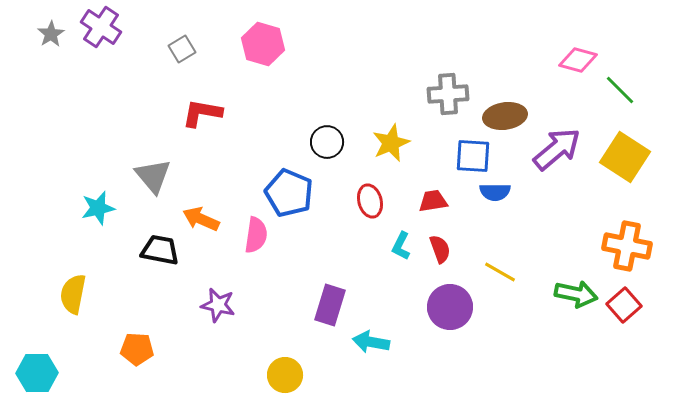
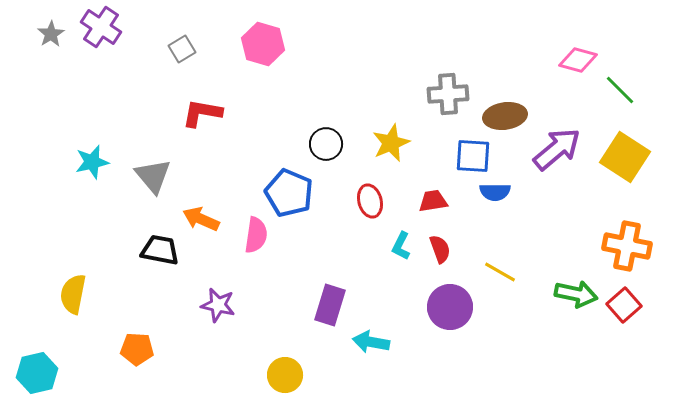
black circle: moved 1 px left, 2 px down
cyan star: moved 6 px left, 46 px up
cyan hexagon: rotated 12 degrees counterclockwise
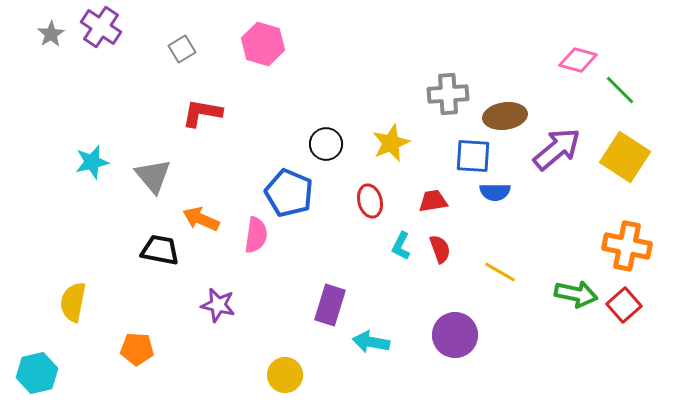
yellow semicircle: moved 8 px down
purple circle: moved 5 px right, 28 px down
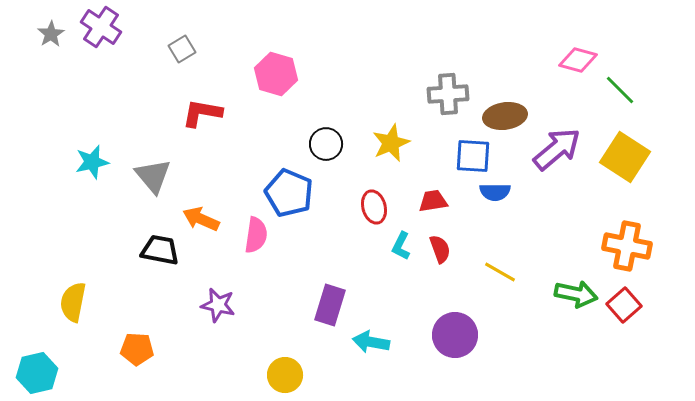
pink hexagon: moved 13 px right, 30 px down
red ellipse: moved 4 px right, 6 px down
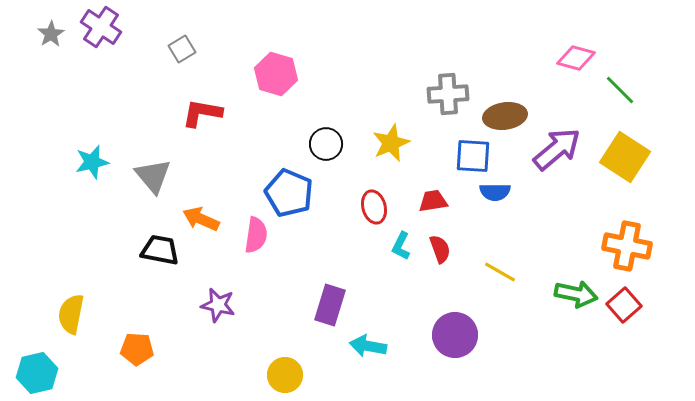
pink diamond: moved 2 px left, 2 px up
yellow semicircle: moved 2 px left, 12 px down
cyan arrow: moved 3 px left, 4 px down
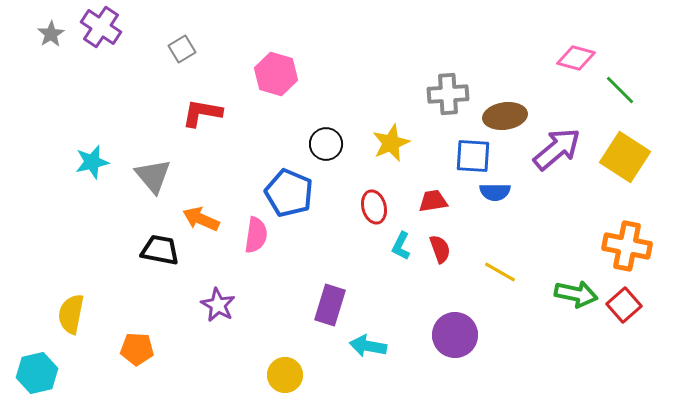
purple star: rotated 16 degrees clockwise
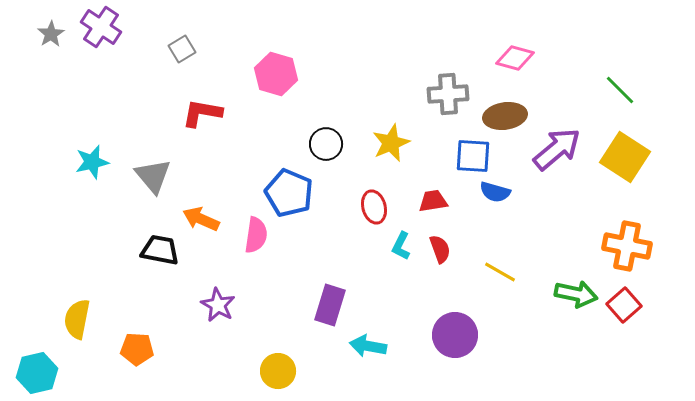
pink diamond: moved 61 px left
blue semicircle: rotated 16 degrees clockwise
yellow semicircle: moved 6 px right, 5 px down
yellow circle: moved 7 px left, 4 px up
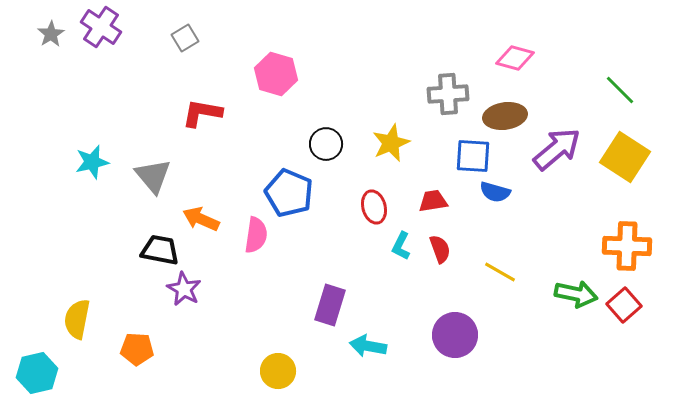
gray square: moved 3 px right, 11 px up
orange cross: rotated 9 degrees counterclockwise
purple star: moved 34 px left, 16 px up
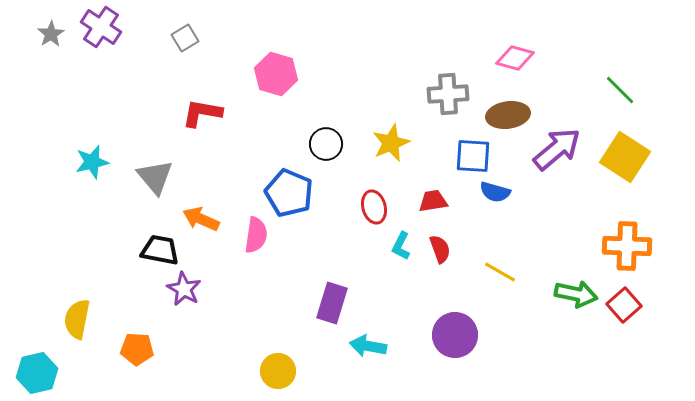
brown ellipse: moved 3 px right, 1 px up
gray triangle: moved 2 px right, 1 px down
purple rectangle: moved 2 px right, 2 px up
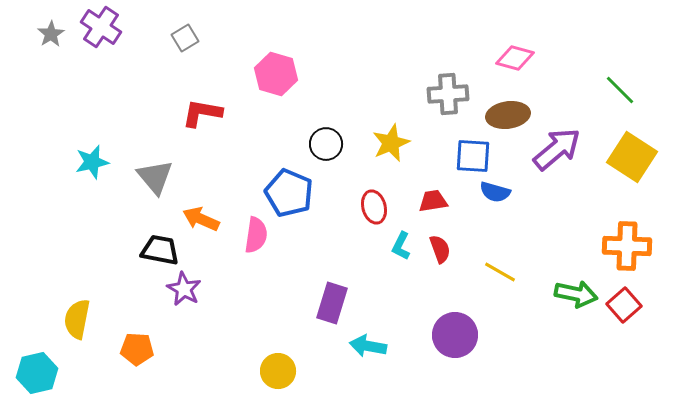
yellow square: moved 7 px right
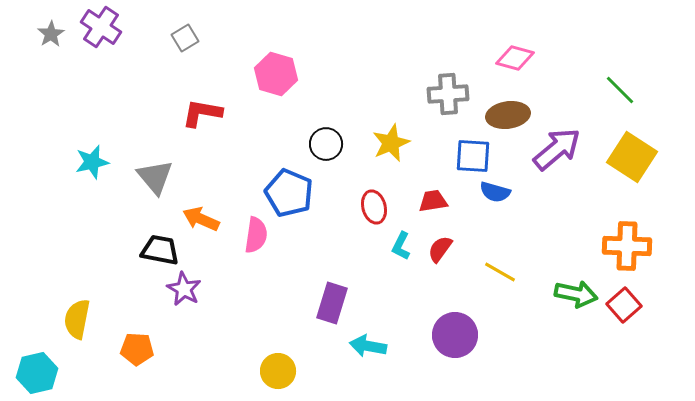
red semicircle: rotated 124 degrees counterclockwise
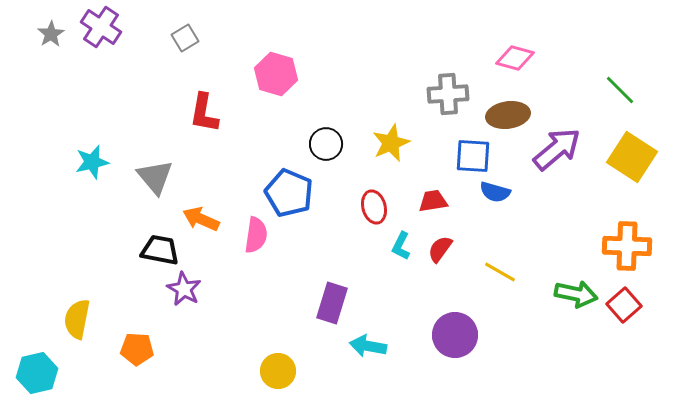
red L-shape: moved 2 px right; rotated 90 degrees counterclockwise
